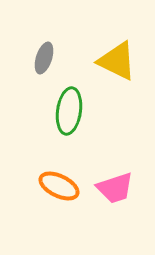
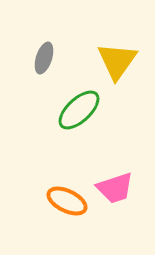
yellow triangle: rotated 39 degrees clockwise
green ellipse: moved 10 px right, 1 px up; rotated 39 degrees clockwise
orange ellipse: moved 8 px right, 15 px down
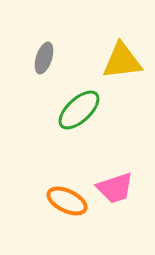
yellow triangle: moved 5 px right; rotated 48 degrees clockwise
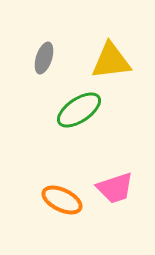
yellow triangle: moved 11 px left
green ellipse: rotated 9 degrees clockwise
orange ellipse: moved 5 px left, 1 px up
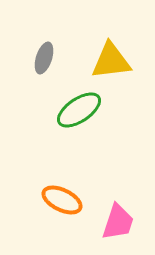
pink trapezoid: moved 3 px right, 34 px down; rotated 54 degrees counterclockwise
